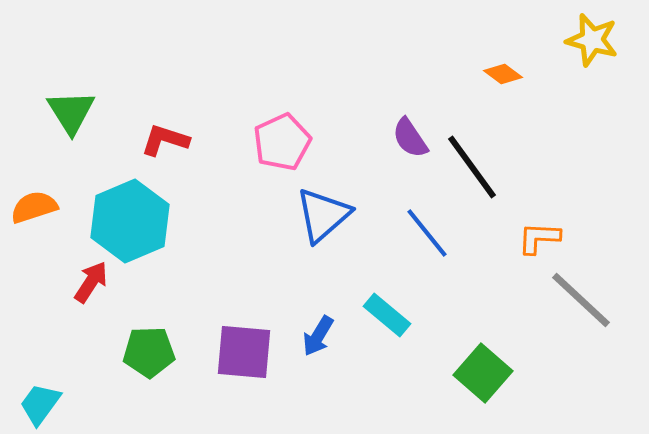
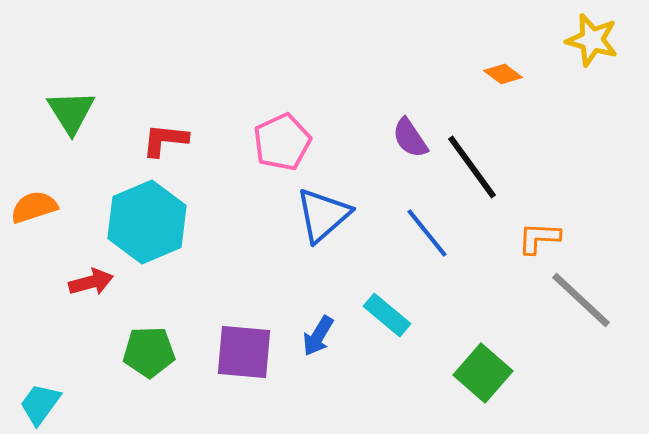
red L-shape: rotated 12 degrees counterclockwise
cyan hexagon: moved 17 px right, 1 px down
red arrow: rotated 42 degrees clockwise
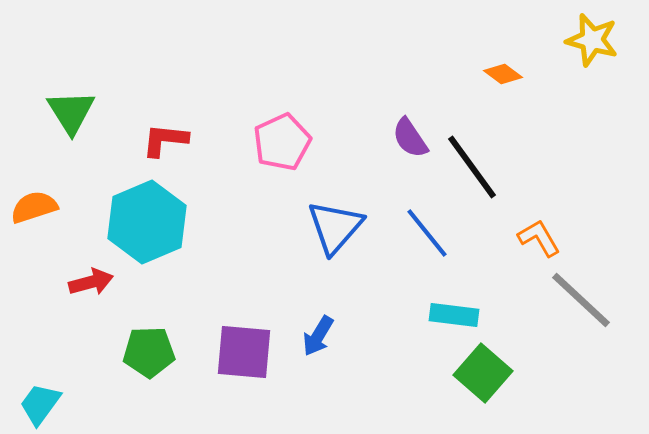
blue triangle: moved 12 px right, 12 px down; rotated 8 degrees counterclockwise
orange L-shape: rotated 57 degrees clockwise
cyan rectangle: moved 67 px right; rotated 33 degrees counterclockwise
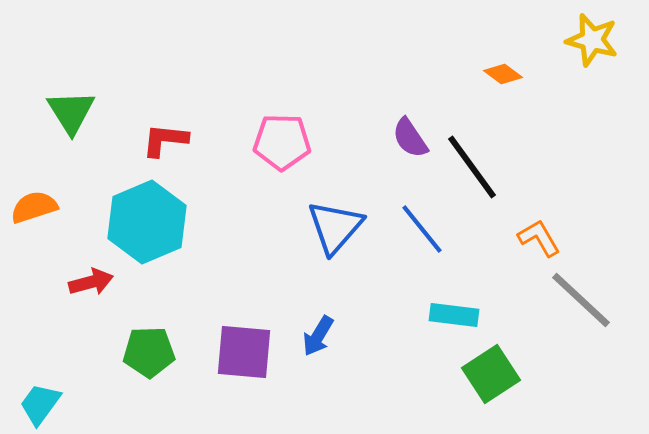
pink pentagon: rotated 26 degrees clockwise
blue line: moved 5 px left, 4 px up
green square: moved 8 px right, 1 px down; rotated 16 degrees clockwise
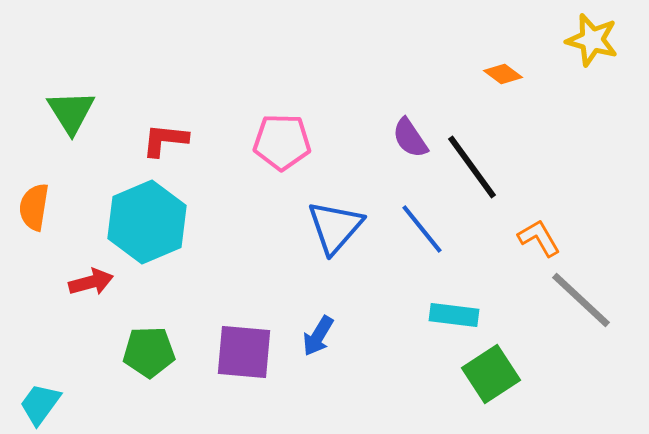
orange semicircle: rotated 63 degrees counterclockwise
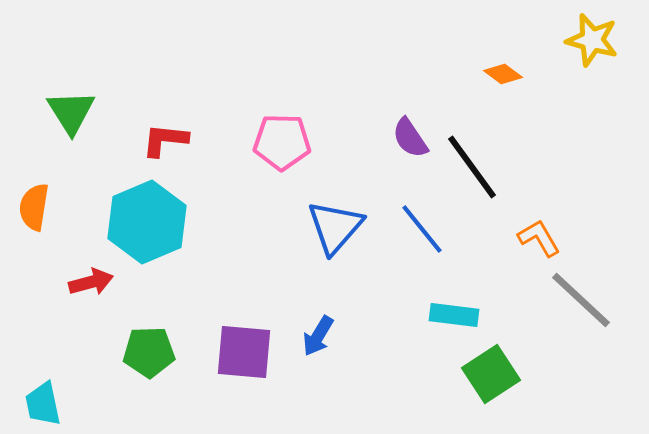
cyan trapezoid: moved 3 px right; rotated 48 degrees counterclockwise
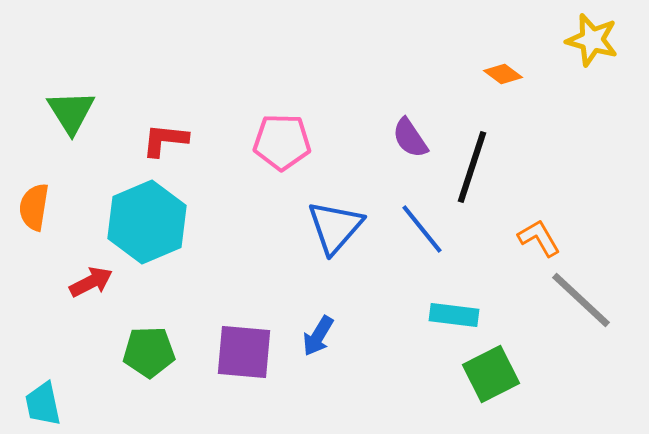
black line: rotated 54 degrees clockwise
red arrow: rotated 12 degrees counterclockwise
green square: rotated 6 degrees clockwise
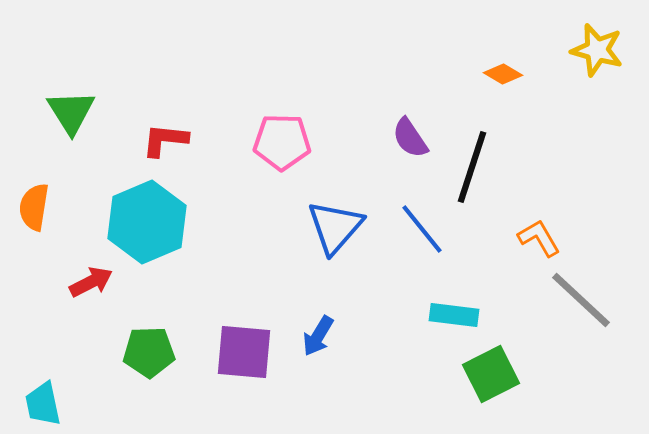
yellow star: moved 5 px right, 10 px down
orange diamond: rotated 6 degrees counterclockwise
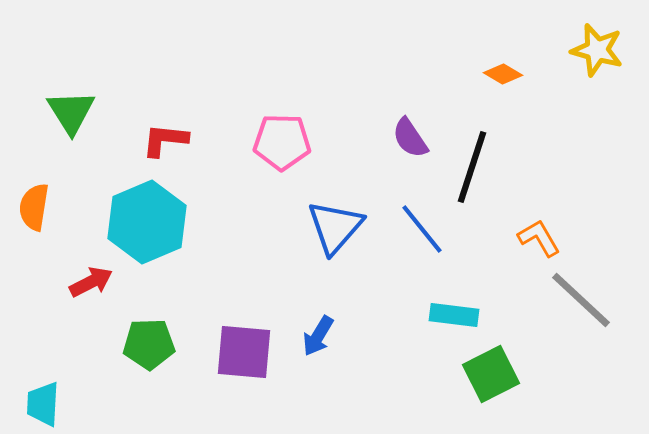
green pentagon: moved 8 px up
cyan trapezoid: rotated 15 degrees clockwise
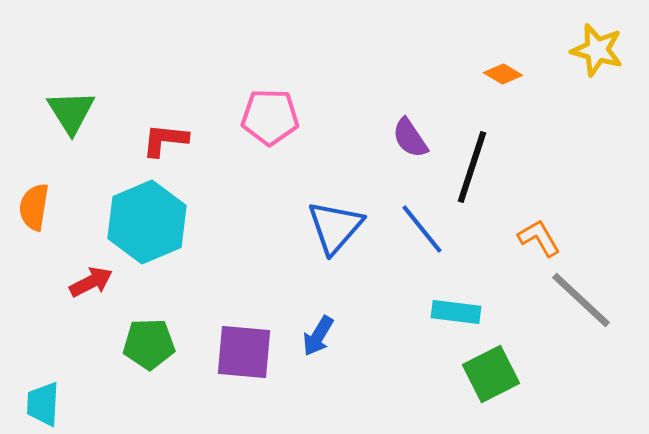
pink pentagon: moved 12 px left, 25 px up
cyan rectangle: moved 2 px right, 3 px up
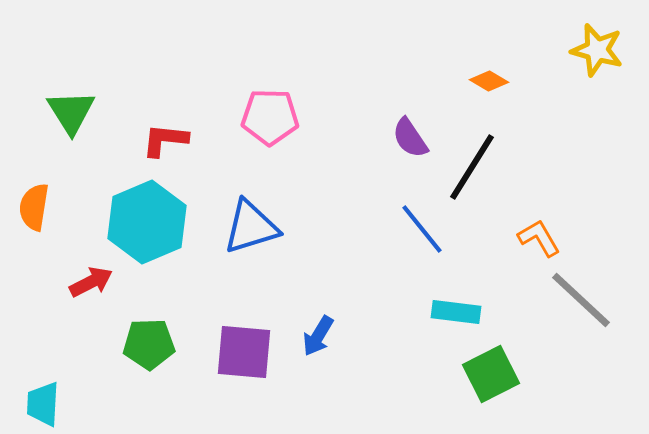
orange diamond: moved 14 px left, 7 px down
black line: rotated 14 degrees clockwise
blue triangle: moved 84 px left; rotated 32 degrees clockwise
